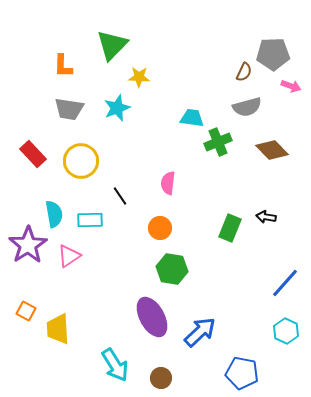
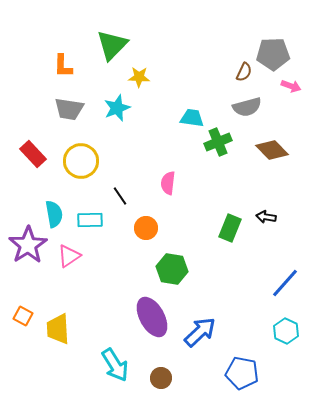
orange circle: moved 14 px left
orange square: moved 3 px left, 5 px down
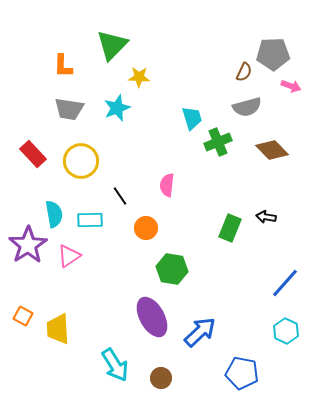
cyan trapezoid: rotated 65 degrees clockwise
pink semicircle: moved 1 px left, 2 px down
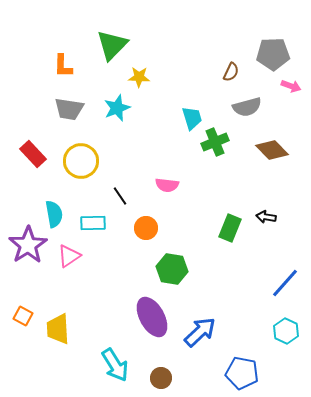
brown semicircle: moved 13 px left
green cross: moved 3 px left
pink semicircle: rotated 90 degrees counterclockwise
cyan rectangle: moved 3 px right, 3 px down
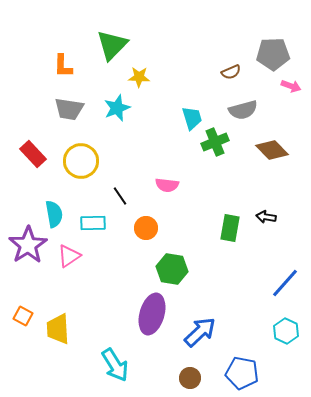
brown semicircle: rotated 42 degrees clockwise
gray semicircle: moved 4 px left, 3 px down
green rectangle: rotated 12 degrees counterclockwise
purple ellipse: moved 3 px up; rotated 45 degrees clockwise
brown circle: moved 29 px right
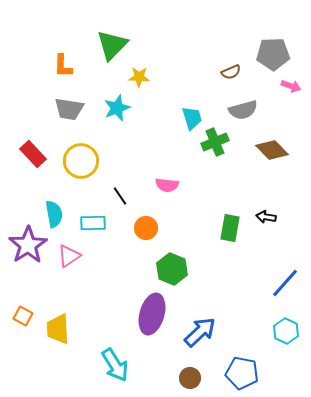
green hexagon: rotated 12 degrees clockwise
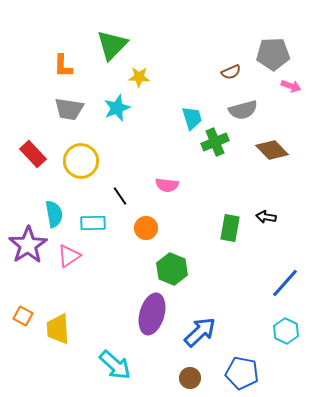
cyan arrow: rotated 16 degrees counterclockwise
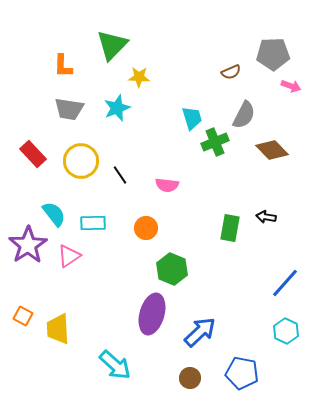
gray semicircle: moved 1 px right, 5 px down; rotated 48 degrees counterclockwise
black line: moved 21 px up
cyan semicircle: rotated 28 degrees counterclockwise
